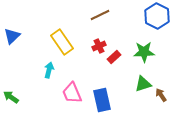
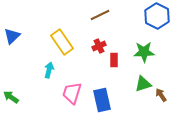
red rectangle: moved 3 px down; rotated 48 degrees counterclockwise
pink trapezoid: rotated 40 degrees clockwise
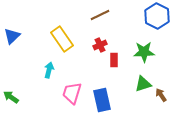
yellow rectangle: moved 3 px up
red cross: moved 1 px right, 1 px up
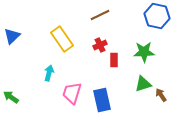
blue hexagon: rotated 15 degrees counterclockwise
cyan arrow: moved 3 px down
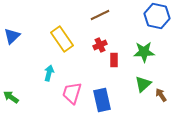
green triangle: rotated 24 degrees counterclockwise
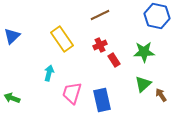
red rectangle: rotated 32 degrees counterclockwise
green arrow: moved 1 px right, 1 px down; rotated 14 degrees counterclockwise
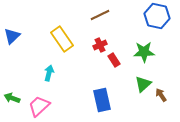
pink trapezoid: moved 33 px left, 13 px down; rotated 30 degrees clockwise
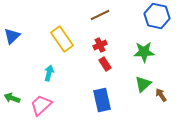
red rectangle: moved 9 px left, 4 px down
pink trapezoid: moved 2 px right, 1 px up
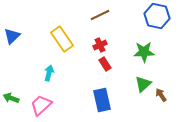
green arrow: moved 1 px left
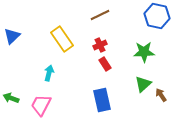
pink trapezoid: rotated 20 degrees counterclockwise
